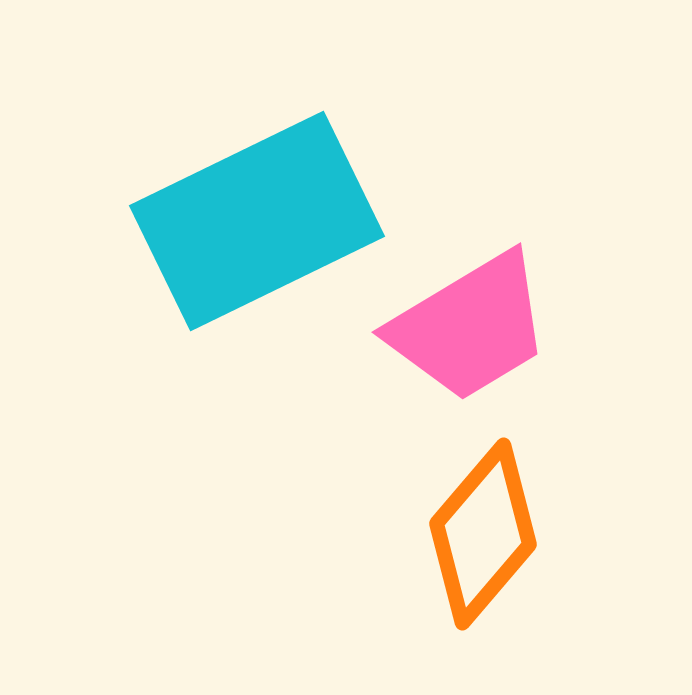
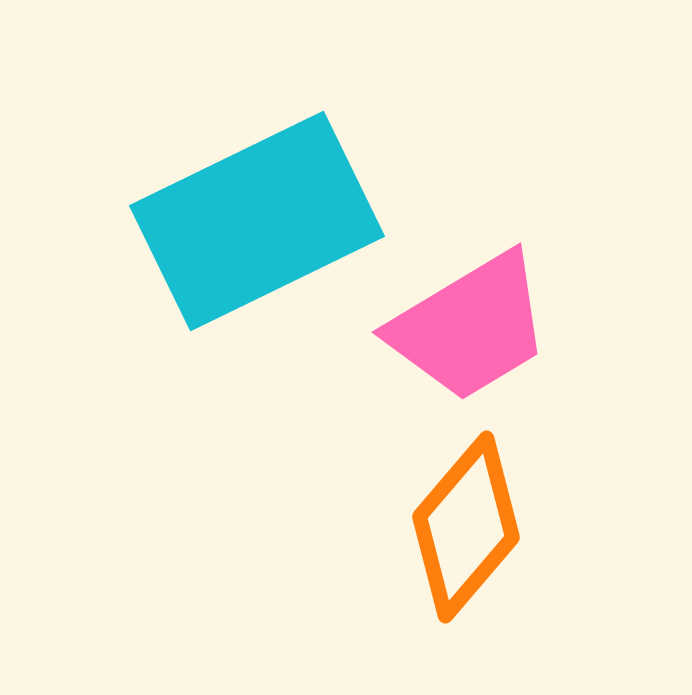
orange diamond: moved 17 px left, 7 px up
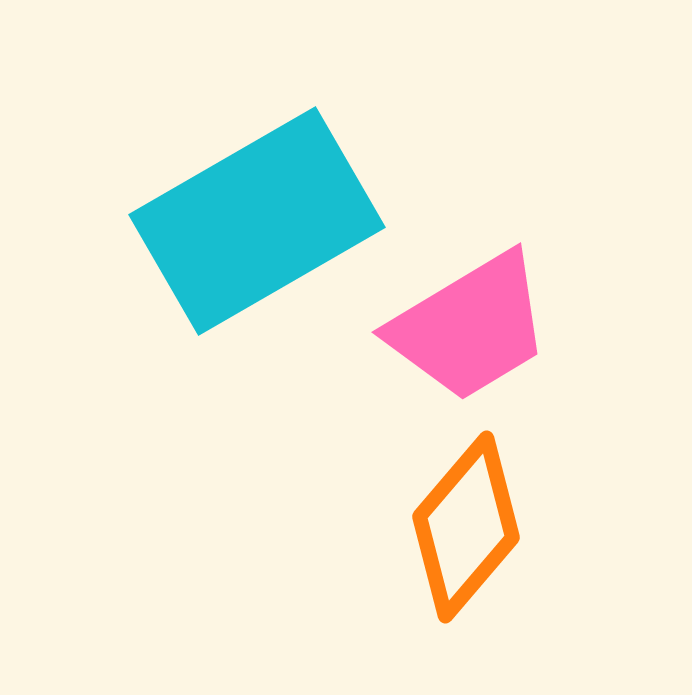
cyan rectangle: rotated 4 degrees counterclockwise
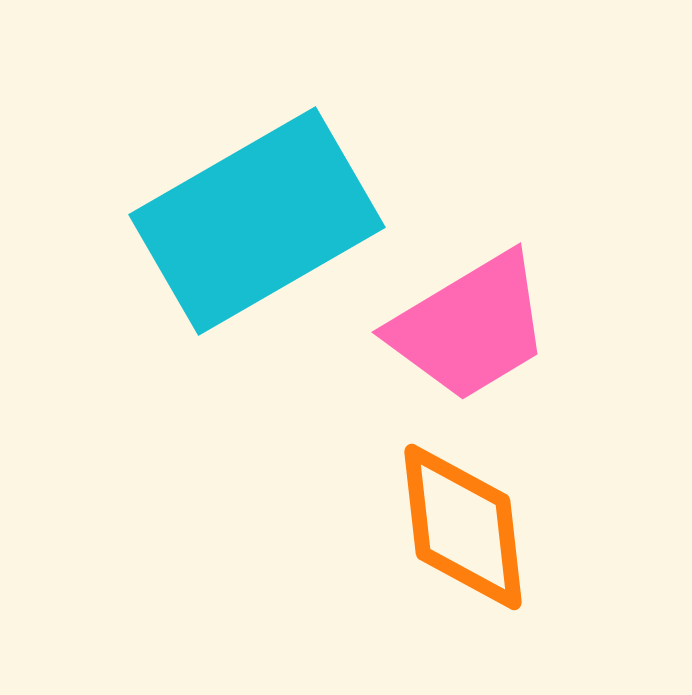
orange diamond: moved 3 px left; rotated 47 degrees counterclockwise
